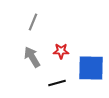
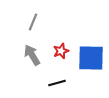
red star: rotated 21 degrees counterclockwise
gray arrow: moved 2 px up
blue square: moved 10 px up
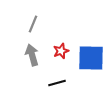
gray line: moved 2 px down
gray arrow: rotated 15 degrees clockwise
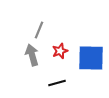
gray line: moved 6 px right, 6 px down
red star: moved 1 px left
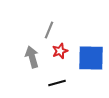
gray line: moved 10 px right
gray arrow: moved 2 px down
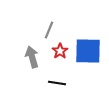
red star: rotated 14 degrees counterclockwise
blue square: moved 3 px left, 7 px up
black line: rotated 24 degrees clockwise
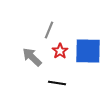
gray arrow: rotated 30 degrees counterclockwise
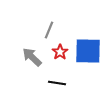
red star: moved 1 px down
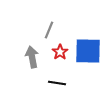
gray arrow: rotated 35 degrees clockwise
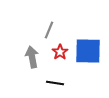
black line: moved 2 px left
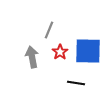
black line: moved 21 px right
